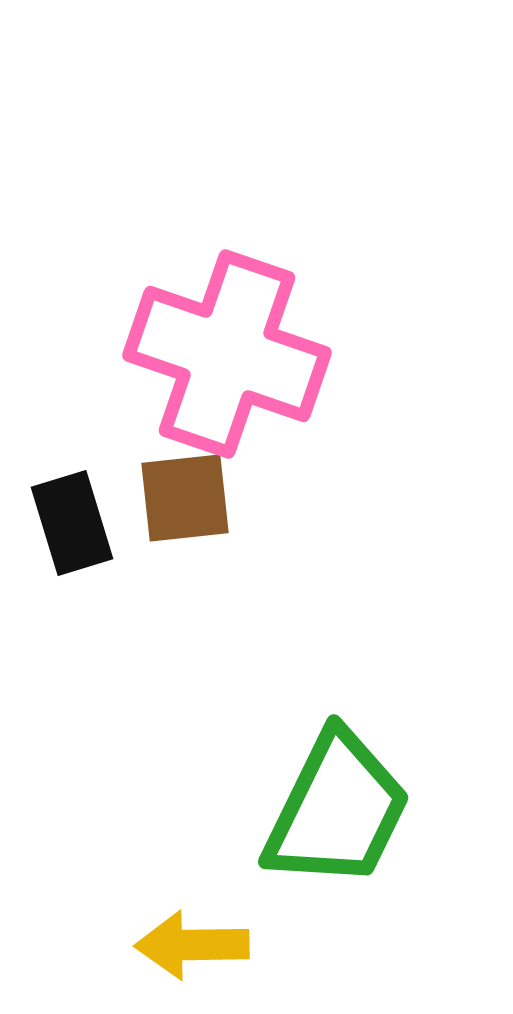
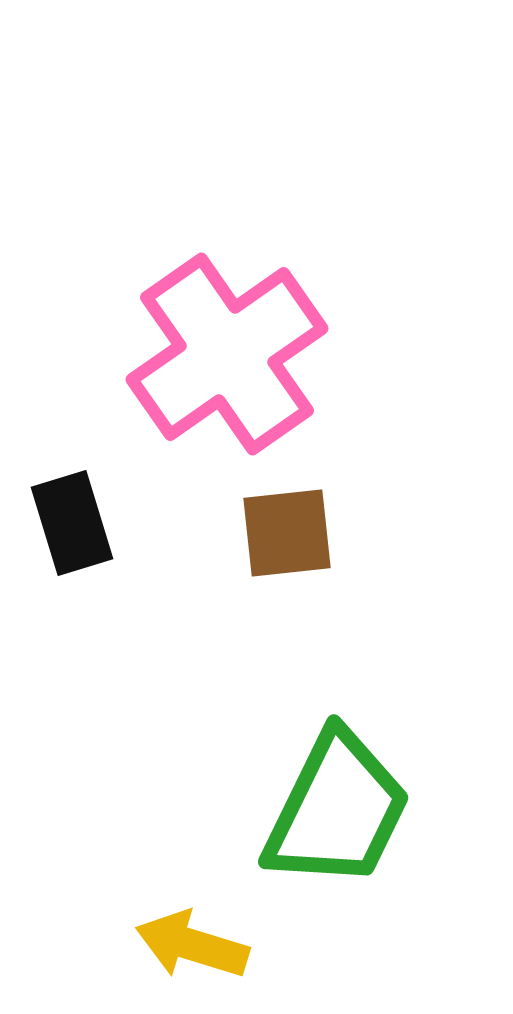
pink cross: rotated 36 degrees clockwise
brown square: moved 102 px right, 35 px down
yellow arrow: rotated 18 degrees clockwise
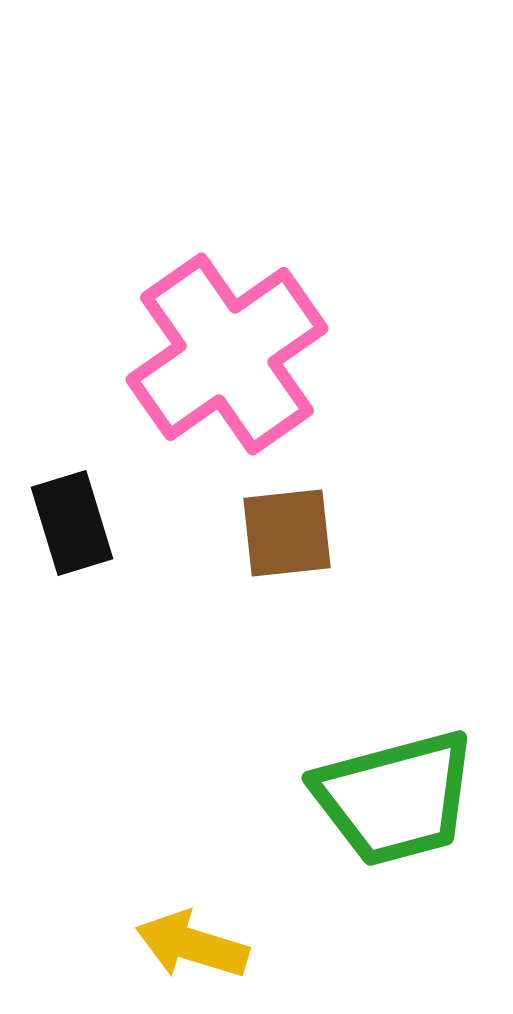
green trapezoid: moved 58 px right, 12 px up; rotated 49 degrees clockwise
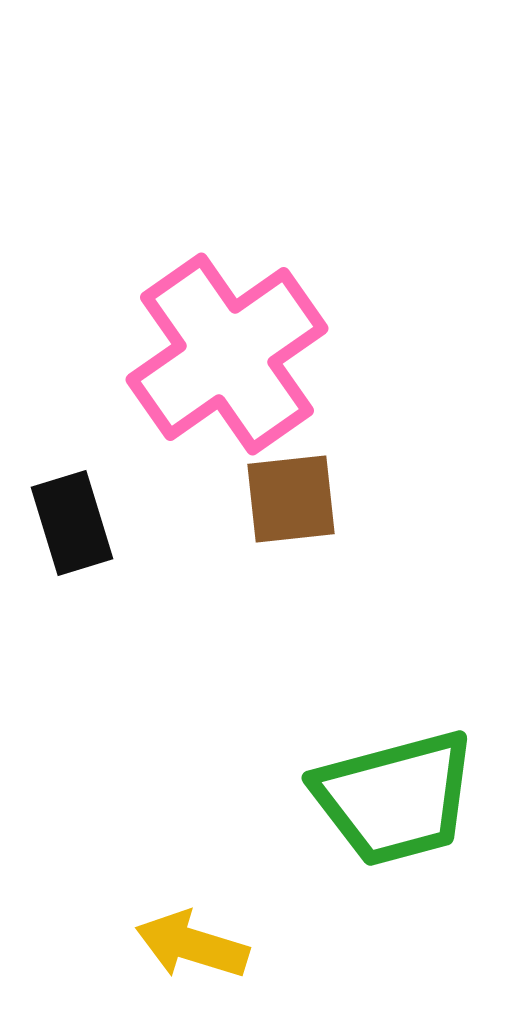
brown square: moved 4 px right, 34 px up
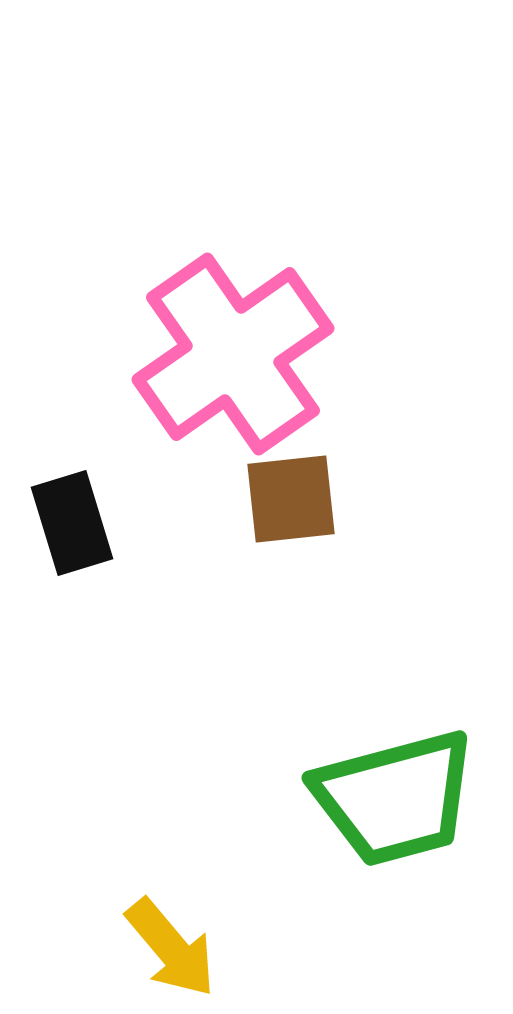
pink cross: moved 6 px right
yellow arrow: moved 21 px left, 3 px down; rotated 147 degrees counterclockwise
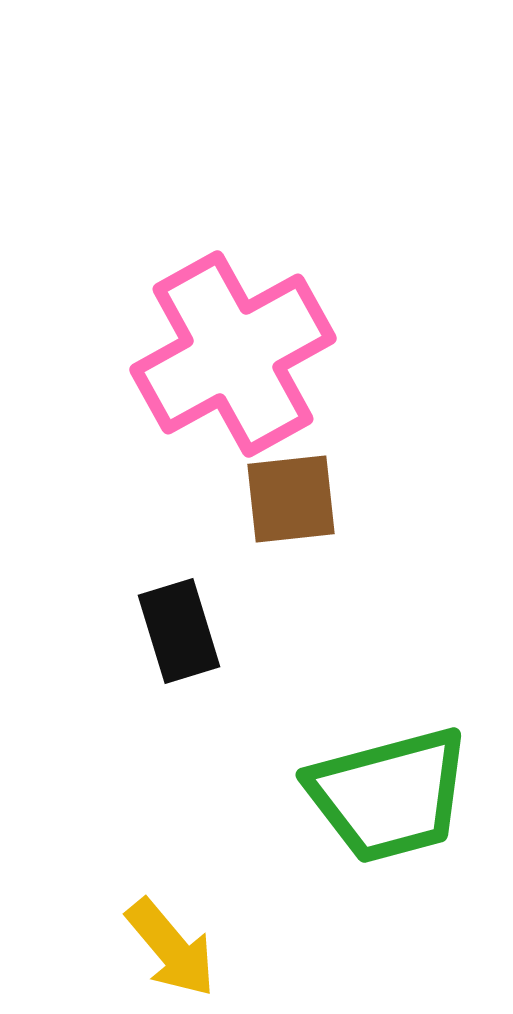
pink cross: rotated 6 degrees clockwise
black rectangle: moved 107 px right, 108 px down
green trapezoid: moved 6 px left, 3 px up
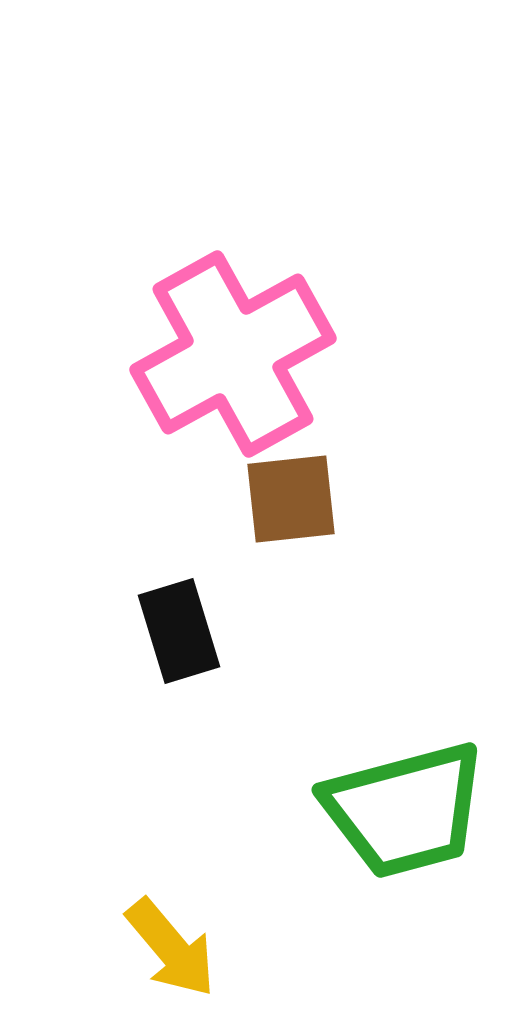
green trapezoid: moved 16 px right, 15 px down
